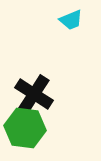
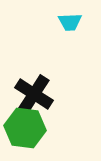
cyan trapezoid: moved 1 px left, 2 px down; rotated 20 degrees clockwise
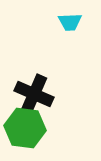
black cross: rotated 9 degrees counterclockwise
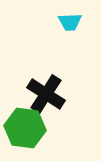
black cross: moved 12 px right; rotated 9 degrees clockwise
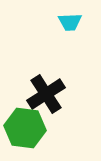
black cross: rotated 24 degrees clockwise
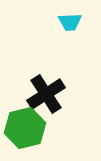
green hexagon: rotated 21 degrees counterclockwise
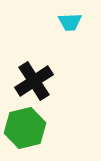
black cross: moved 12 px left, 13 px up
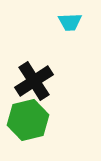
green hexagon: moved 3 px right, 8 px up
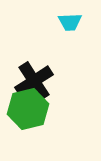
green hexagon: moved 11 px up
